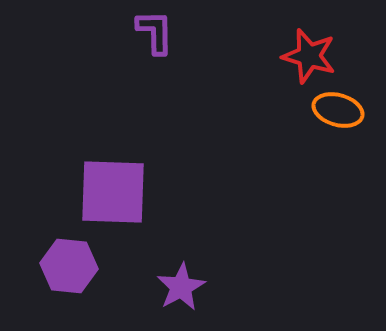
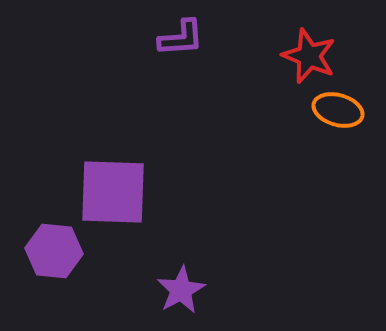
purple L-shape: moved 26 px right, 6 px down; rotated 87 degrees clockwise
red star: rotated 6 degrees clockwise
purple hexagon: moved 15 px left, 15 px up
purple star: moved 3 px down
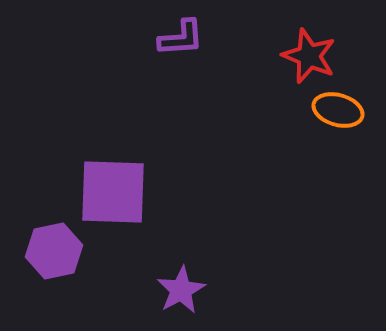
purple hexagon: rotated 18 degrees counterclockwise
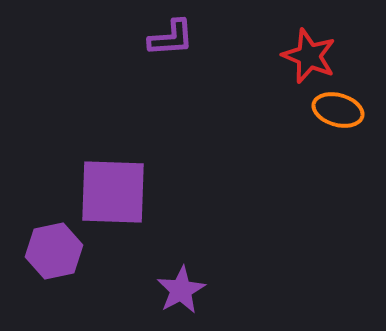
purple L-shape: moved 10 px left
